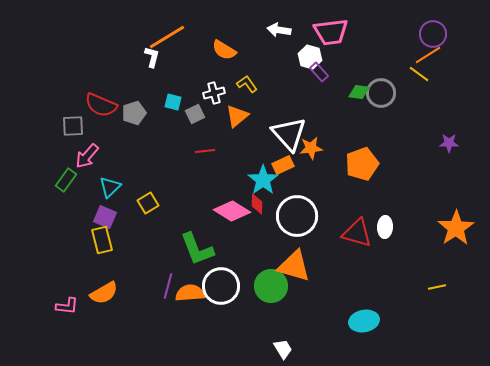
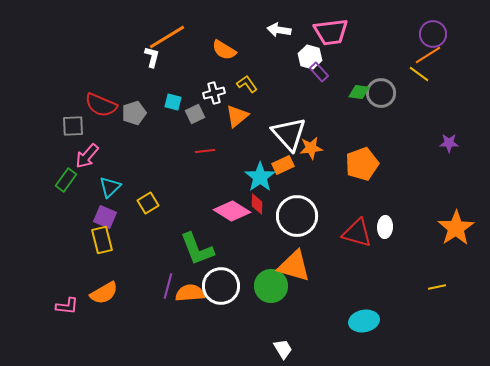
cyan star at (263, 180): moved 3 px left, 3 px up
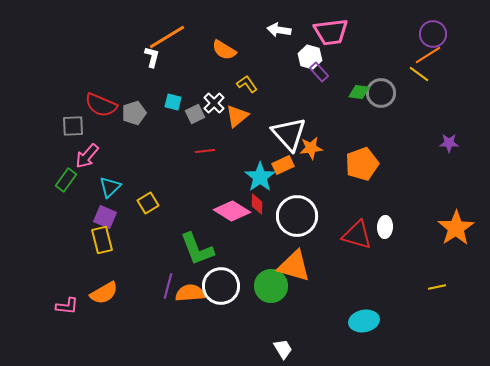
white cross at (214, 93): moved 10 px down; rotated 30 degrees counterclockwise
red triangle at (357, 233): moved 2 px down
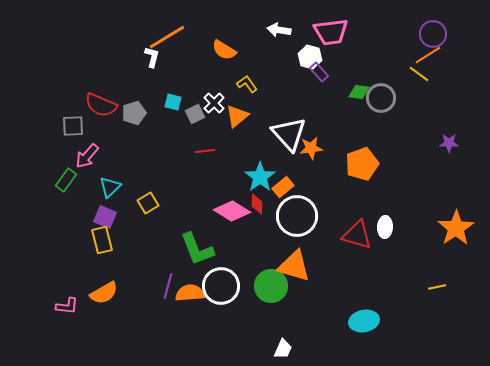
gray circle at (381, 93): moved 5 px down
orange rectangle at (283, 165): moved 22 px down; rotated 15 degrees counterclockwise
white trapezoid at (283, 349): rotated 55 degrees clockwise
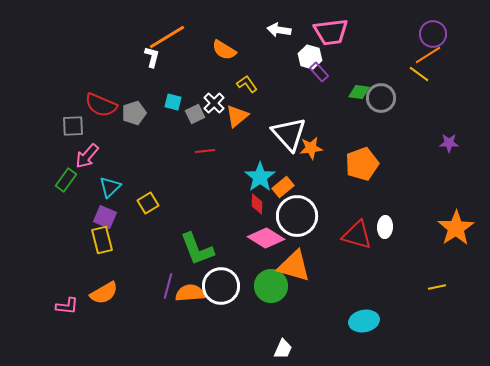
pink diamond at (232, 211): moved 34 px right, 27 px down
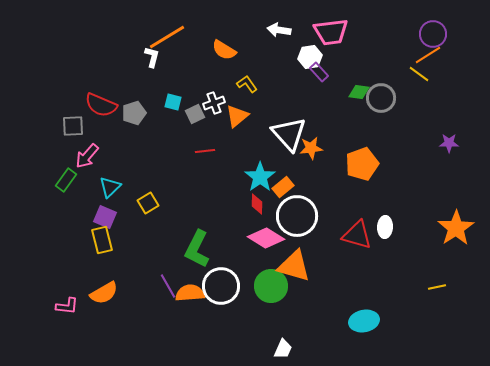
white hexagon at (310, 57): rotated 25 degrees counterclockwise
white cross at (214, 103): rotated 25 degrees clockwise
green L-shape at (197, 249): rotated 48 degrees clockwise
purple line at (168, 286): rotated 45 degrees counterclockwise
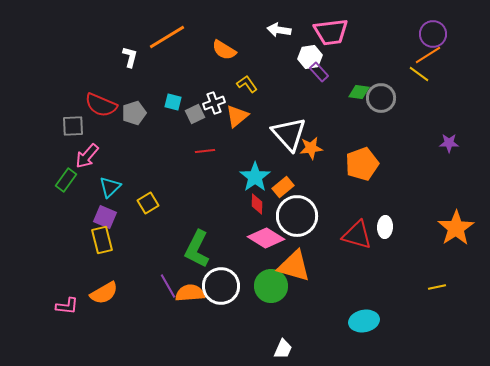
white L-shape at (152, 57): moved 22 px left
cyan star at (260, 177): moved 5 px left
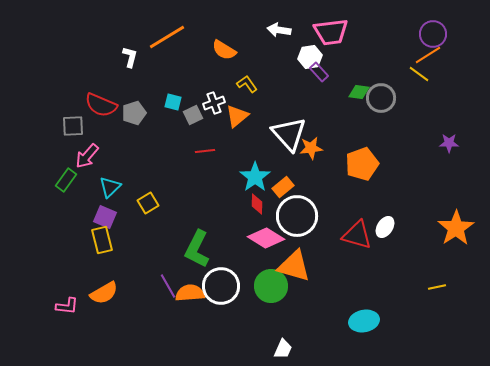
gray square at (195, 114): moved 2 px left, 1 px down
white ellipse at (385, 227): rotated 30 degrees clockwise
